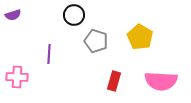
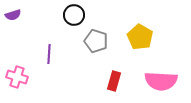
pink cross: rotated 15 degrees clockwise
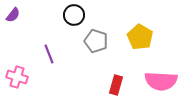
purple semicircle: rotated 35 degrees counterclockwise
purple line: rotated 24 degrees counterclockwise
red rectangle: moved 2 px right, 4 px down
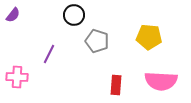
yellow pentagon: moved 9 px right; rotated 25 degrees counterclockwise
gray pentagon: moved 1 px right
purple line: rotated 48 degrees clockwise
pink cross: rotated 15 degrees counterclockwise
red rectangle: rotated 12 degrees counterclockwise
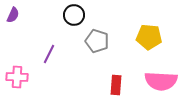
purple semicircle: rotated 14 degrees counterclockwise
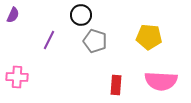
black circle: moved 7 px right
gray pentagon: moved 2 px left
purple line: moved 14 px up
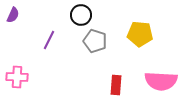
yellow pentagon: moved 9 px left, 3 px up
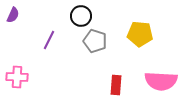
black circle: moved 1 px down
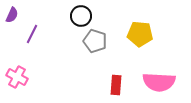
purple semicircle: moved 1 px left
purple line: moved 17 px left, 6 px up
pink cross: rotated 25 degrees clockwise
pink semicircle: moved 2 px left, 1 px down
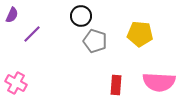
purple line: rotated 18 degrees clockwise
pink cross: moved 1 px left, 6 px down
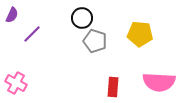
black circle: moved 1 px right, 2 px down
red rectangle: moved 3 px left, 2 px down
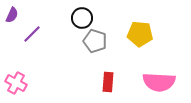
red rectangle: moved 5 px left, 5 px up
